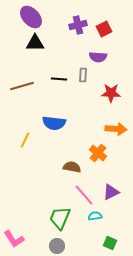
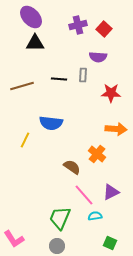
red square: rotated 21 degrees counterclockwise
blue semicircle: moved 3 px left
orange cross: moved 1 px left, 1 px down
brown semicircle: rotated 24 degrees clockwise
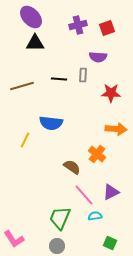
red square: moved 3 px right, 1 px up; rotated 28 degrees clockwise
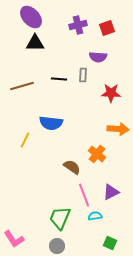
orange arrow: moved 2 px right
pink line: rotated 20 degrees clockwise
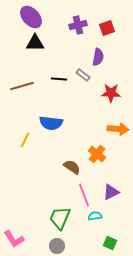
purple semicircle: rotated 84 degrees counterclockwise
gray rectangle: rotated 56 degrees counterclockwise
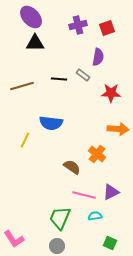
pink line: rotated 55 degrees counterclockwise
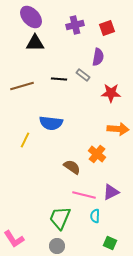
purple cross: moved 3 px left
cyan semicircle: rotated 80 degrees counterclockwise
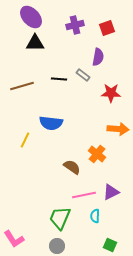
pink line: rotated 25 degrees counterclockwise
green square: moved 2 px down
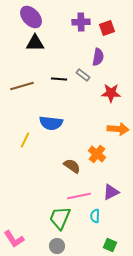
purple cross: moved 6 px right, 3 px up; rotated 12 degrees clockwise
brown semicircle: moved 1 px up
pink line: moved 5 px left, 1 px down
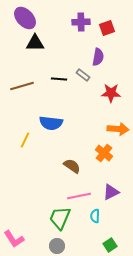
purple ellipse: moved 6 px left, 1 px down
orange cross: moved 7 px right, 1 px up
green square: rotated 32 degrees clockwise
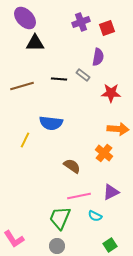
purple cross: rotated 18 degrees counterclockwise
cyan semicircle: rotated 64 degrees counterclockwise
